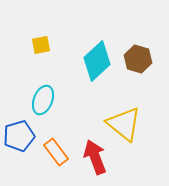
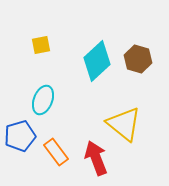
blue pentagon: moved 1 px right
red arrow: moved 1 px right, 1 px down
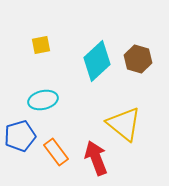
cyan ellipse: rotated 56 degrees clockwise
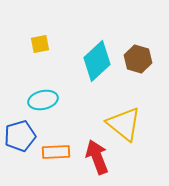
yellow square: moved 1 px left, 1 px up
orange rectangle: rotated 56 degrees counterclockwise
red arrow: moved 1 px right, 1 px up
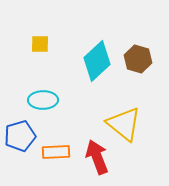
yellow square: rotated 12 degrees clockwise
cyan ellipse: rotated 12 degrees clockwise
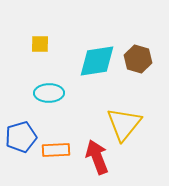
cyan diamond: rotated 33 degrees clockwise
cyan ellipse: moved 6 px right, 7 px up
yellow triangle: rotated 30 degrees clockwise
blue pentagon: moved 1 px right, 1 px down
orange rectangle: moved 2 px up
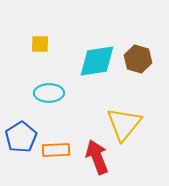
blue pentagon: rotated 16 degrees counterclockwise
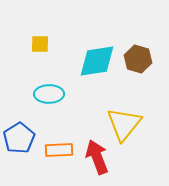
cyan ellipse: moved 1 px down
blue pentagon: moved 2 px left, 1 px down
orange rectangle: moved 3 px right
